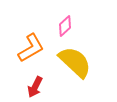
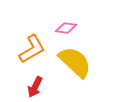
pink diamond: moved 1 px right, 2 px down; rotated 50 degrees clockwise
orange L-shape: moved 1 px right, 1 px down
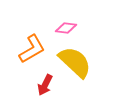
red arrow: moved 10 px right, 2 px up
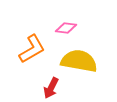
yellow semicircle: moved 4 px right, 1 px up; rotated 33 degrees counterclockwise
red arrow: moved 6 px right, 3 px down
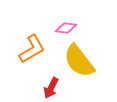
yellow semicircle: rotated 138 degrees counterclockwise
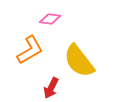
pink diamond: moved 16 px left, 9 px up
orange L-shape: moved 2 px left, 1 px down
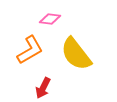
yellow semicircle: moved 3 px left, 7 px up
red arrow: moved 8 px left
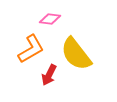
orange L-shape: moved 1 px right, 1 px up
red arrow: moved 6 px right, 13 px up
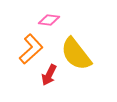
pink diamond: moved 1 px left, 1 px down
orange L-shape: rotated 12 degrees counterclockwise
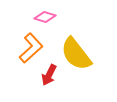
pink diamond: moved 4 px left, 3 px up; rotated 10 degrees clockwise
orange L-shape: moved 1 px up
